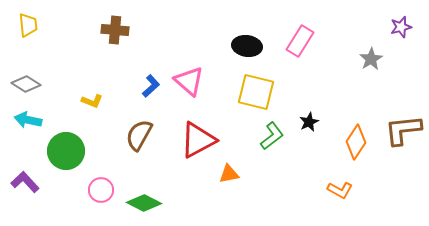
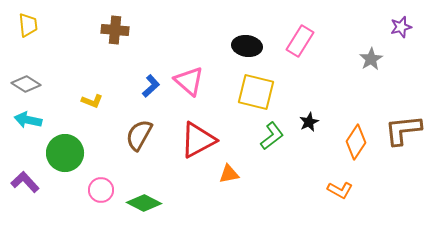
green circle: moved 1 px left, 2 px down
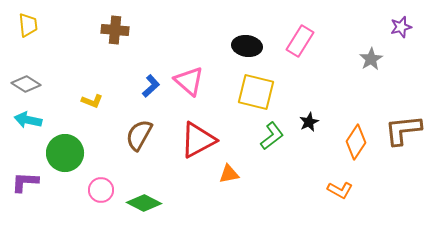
purple L-shape: rotated 44 degrees counterclockwise
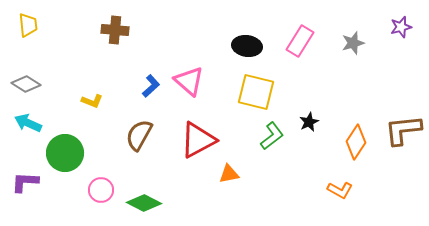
gray star: moved 18 px left, 16 px up; rotated 15 degrees clockwise
cyan arrow: moved 3 px down; rotated 12 degrees clockwise
